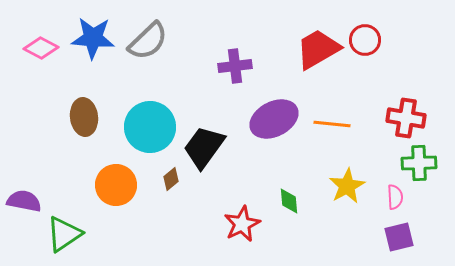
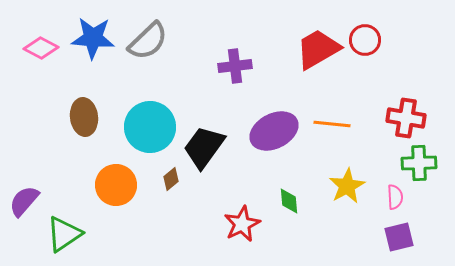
purple ellipse: moved 12 px down
purple semicircle: rotated 60 degrees counterclockwise
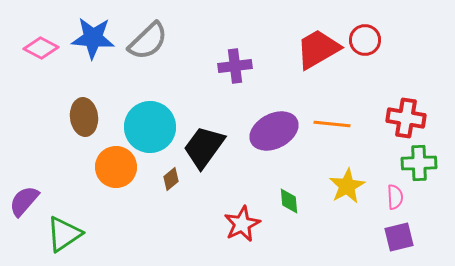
orange circle: moved 18 px up
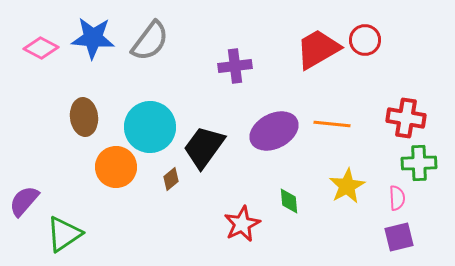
gray semicircle: moved 2 px right; rotated 9 degrees counterclockwise
pink semicircle: moved 2 px right, 1 px down
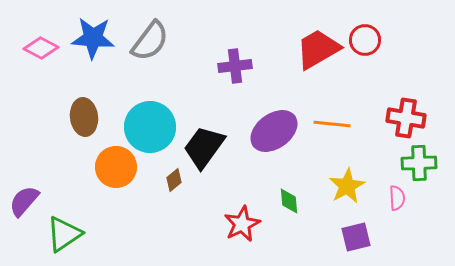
purple ellipse: rotated 9 degrees counterclockwise
brown diamond: moved 3 px right, 1 px down
purple square: moved 43 px left
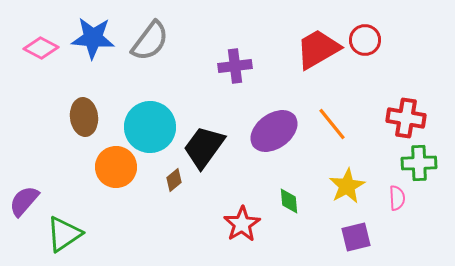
orange line: rotated 45 degrees clockwise
red star: rotated 6 degrees counterclockwise
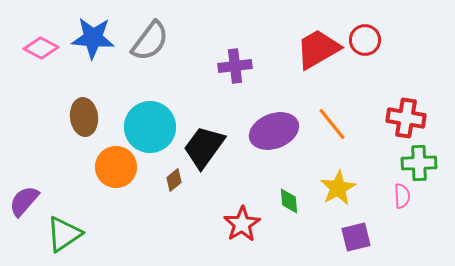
purple ellipse: rotated 15 degrees clockwise
yellow star: moved 9 px left, 2 px down
pink semicircle: moved 5 px right, 2 px up
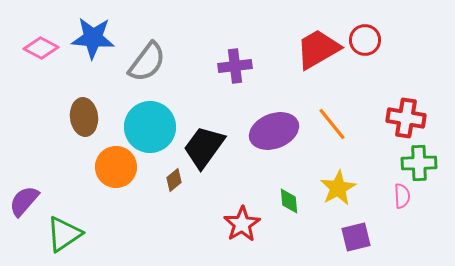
gray semicircle: moved 3 px left, 21 px down
